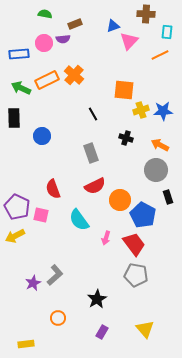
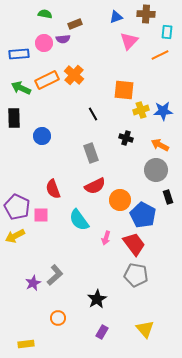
blue triangle at (113, 26): moved 3 px right, 9 px up
pink square at (41, 215): rotated 14 degrees counterclockwise
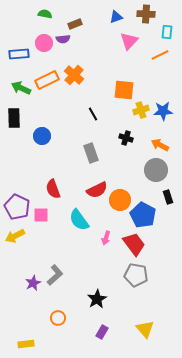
red semicircle at (95, 186): moved 2 px right, 4 px down
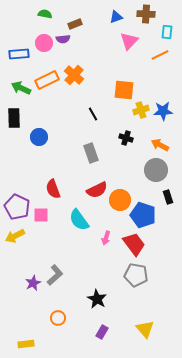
blue circle at (42, 136): moved 3 px left, 1 px down
blue pentagon at (143, 215): rotated 10 degrees counterclockwise
black star at (97, 299): rotated 12 degrees counterclockwise
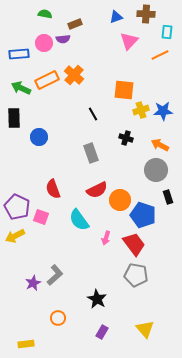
pink square at (41, 215): moved 2 px down; rotated 21 degrees clockwise
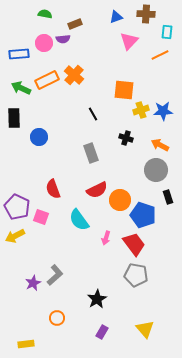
black star at (97, 299): rotated 12 degrees clockwise
orange circle at (58, 318): moved 1 px left
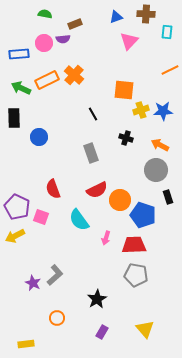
orange line at (160, 55): moved 10 px right, 15 px down
red trapezoid at (134, 244): moved 1 px down; rotated 55 degrees counterclockwise
purple star at (33, 283): rotated 21 degrees counterclockwise
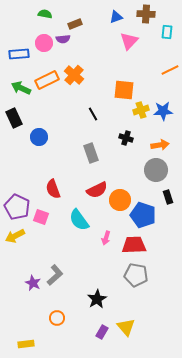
black rectangle at (14, 118): rotated 24 degrees counterclockwise
orange arrow at (160, 145): rotated 144 degrees clockwise
yellow triangle at (145, 329): moved 19 px left, 2 px up
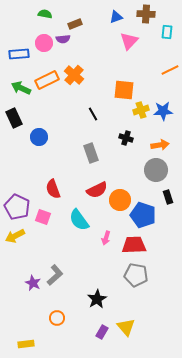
pink square at (41, 217): moved 2 px right
